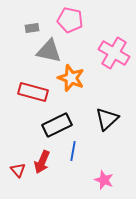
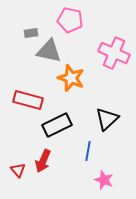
gray rectangle: moved 1 px left, 5 px down
pink cross: rotated 8 degrees counterclockwise
red rectangle: moved 5 px left, 8 px down
blue line: moved 15 px right
red arrow: moved 1 px right, 1 px up
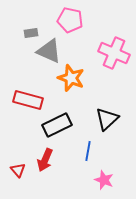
gray triangle: rotated 12 degrees clockwise
red arrow: moved 2 px right, 1 px up
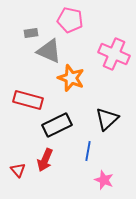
pink cross: moved 1 px down
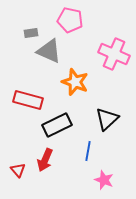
orange star: moved 4 px right, 4 px down
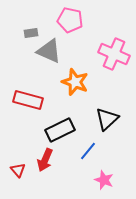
black rectangle: moved 3 px right, 5 px down
blue line: rotated 30 degrees clockwise
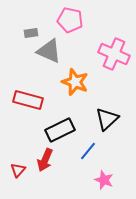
red triangle: rotated 21 degrees clockwise
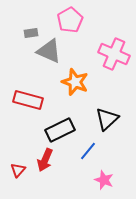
pink pentagon: rotated 30 degrees clockwise
